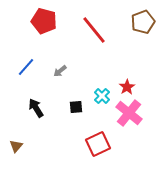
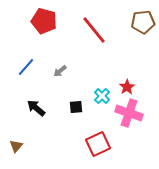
brown pentagon: rotated 15 degrees clockwise
black arrow: rotated 18 degrees counterclockwise
pink cross: rotated 20 degrees counterclockwise
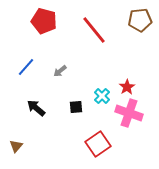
brown pentagon: moved 3 px left, 2 px up
red square: rotated 10 degrees counterclockwise
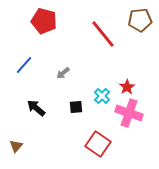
red line: moved 9 px right, 4 px down
blue line: moved 2 px left, 2 px up
gray arrow: moved 3 px right, 2 px down
red square: rotated 20 degrees counterclockwise
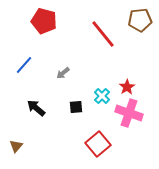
red square: rotated 15 degrees clockwise
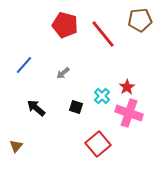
red pentagon: moved 21 px right, 4 px down
black square: rotated 24 degrees clockwise
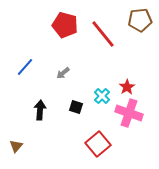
blue line: moved 1 px right, 2 px down
black arrow: moved 4 px right, 2 px down; rotated 54 degrees clockwise
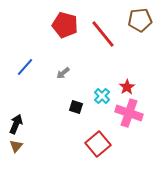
black arrow: moved 24 px left, 14 px down; rotated 18 degrees clockwise
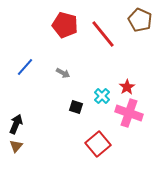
brown pentagon: rotated 30 degrees clockwise
gray arrow: rotated 112 degrees counterclockwise
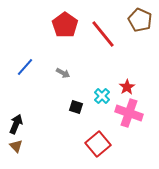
red pentagon: rotated 20 degrees clockwise
brown triangle: rotated 24 degrees counterclockwise
